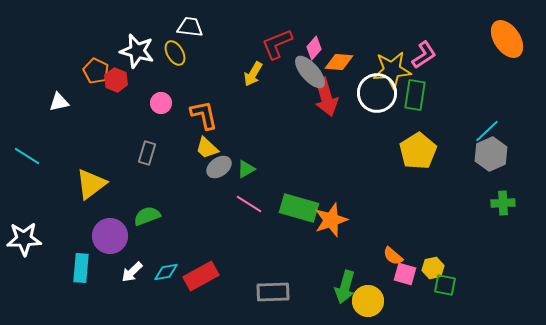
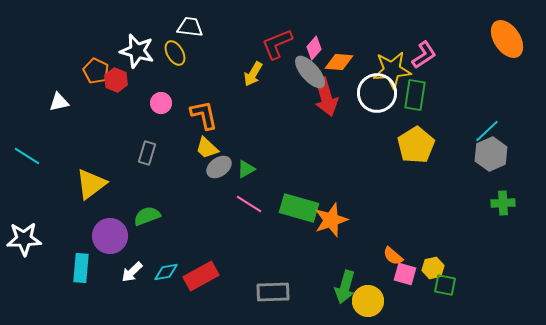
yellow pentagon at (418, 151): moved 2 px left, 6 px up
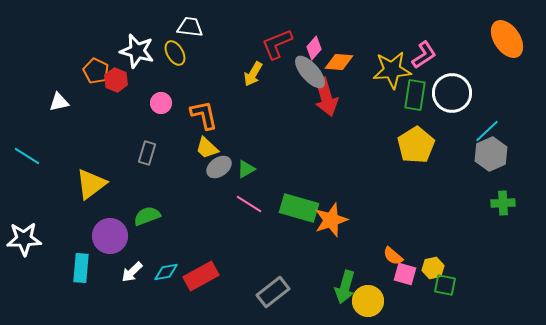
white circle at (377, 93): moved 75 px right
gray rectangle at (273, 292): rotated 36 degrees counterclockwise
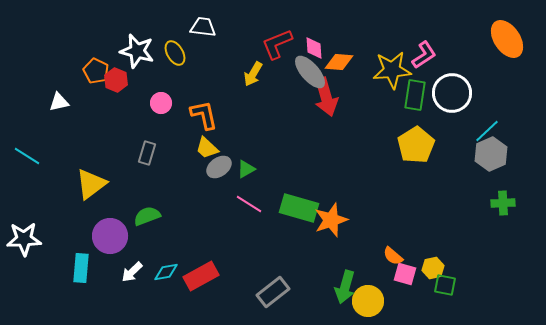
white trapezoid at (190, 27): moved 13 px right
pink diamond at (314, 48): rotated 45 degrees counterclockwise
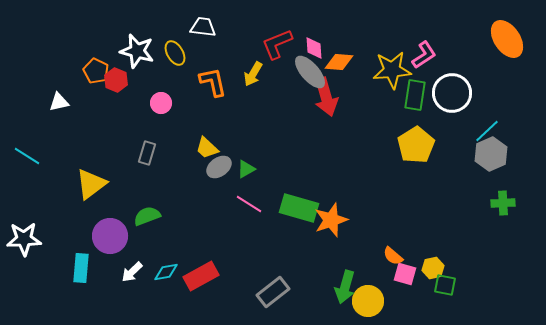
orange L-shape at (204, 115): moved 9 px right, 33 px up
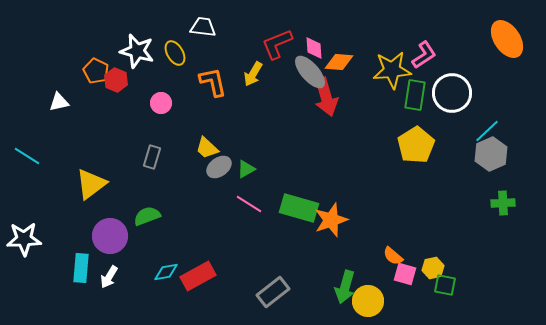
gray rectangle at (147, 153): moved 5 px right, 4 px down
white arrow at (132, 272): moved 23 px left, 5 px down; rotated 15 degrees counterclockwise
red rectangle at (201, 276): moved 3 px left
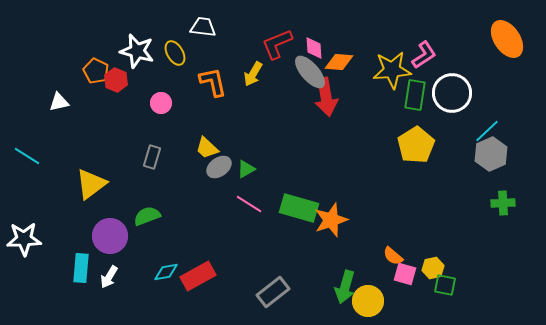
red arrow at (326, 97): rotated 6 degrees clockwise
